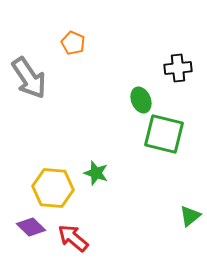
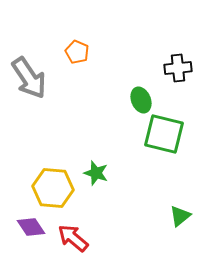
orange pentagon: moved 4 px right, 9 px down
green triangle: moved 10 px left
purple diamond: rotated 12 degrees clockwise
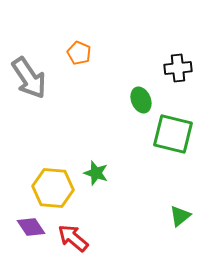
orange pentagon: moved 2 px right, 1 px down
green square: moved 9 px right
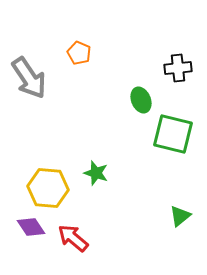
yellow hexagon: moved 5 px left
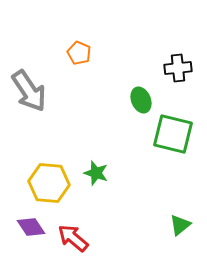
gray arrow: moved 13 px down
yellow hexagon: moved 1 px right, 5 px up
green triangle: moved 9 px down
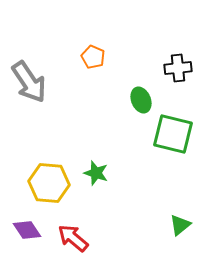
orange pentagon: moved 14 px right, 4 px down
gray arrow: moved 9 px up
purple diamond: moved 4 px left, 3 px down
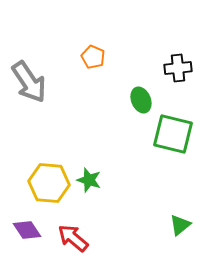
green star: moved 7 px left, 7 px down
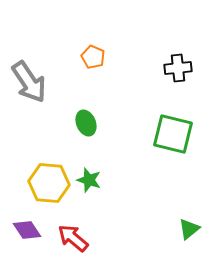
green ellipse: moved 55 px left, 23 px down
green triangle: moved 9 px right, 4 px down
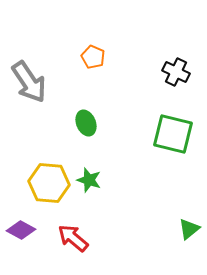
black cross: moved 2 px left, 4 px down; rotated 32 degrees clockwise
purple diamond: moved 6 px left; rotated 28 degrees counterclockwise
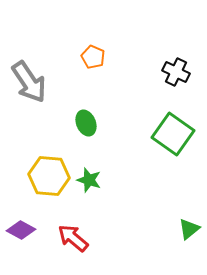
green square: rotated 21 degrees clockwise
yellow hexagon: moved 7 px up
